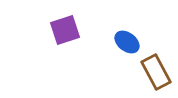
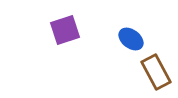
blue ellipse: moved 4 px right, 3 px up
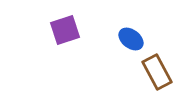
brown rectangle: moved 1 px right
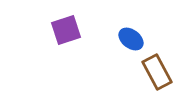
purple square: moved 1 px right
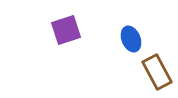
blue ellipse: rotated 30 degrees clockwise
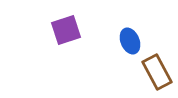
blue ellipse: moved 1 px left, 2 px down
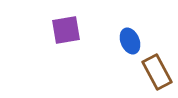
purple square: rotated 8 degrees clockwise
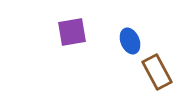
purple square: moved 6 px right, 2 px down
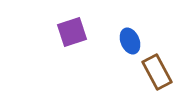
purple square: rotated 8 degrees counterclockwise
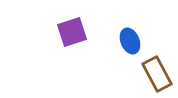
brown rectangle: moved 2 px down
